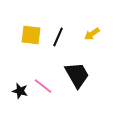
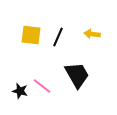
yellow arrow: rotated 42 degrees clockwise
pink line: moved 1 px left
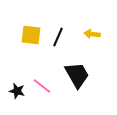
black star: moved 3 px left
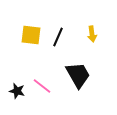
yellow arrow: rotated 105 degrees counterclockwise
black trapezoid: moved 1 px right
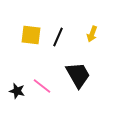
yellow arrow: rotated 28 degrees clockwise
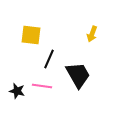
black line: moved 9 px left, 22 px down
pink line: rotated 30 degrees counterclockwise
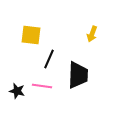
black trapezoid: rotated 32 degrees clockwise
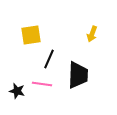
yellow square: rotated 15 degrees counterclockwise
pink line: moved 2 px up
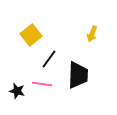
yellow square: rotated 30 degrees counterclockwise
black line: rotated 12 degrees clockwise
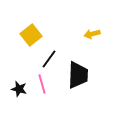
yellow arrow: rotated 56 degrees clockwise
pink line: rotated 66 degrees clockwise
black star: moved 2 px right, 2 px up
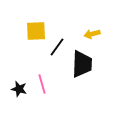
yellow square: moved 5 px right, 4 px up; rotated 35 degrees clockwise
black line: moved 8 px right, 12 px up
black trapezoid: moved 4 px right, 11 px up
